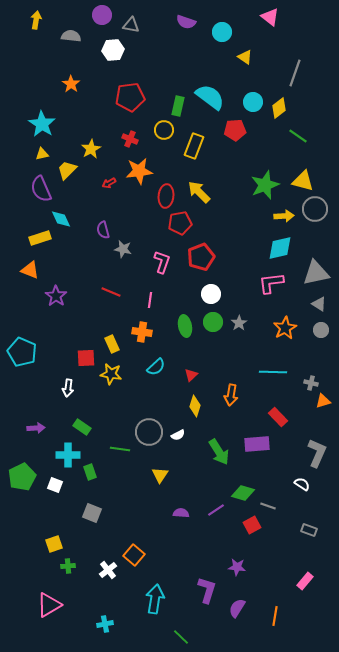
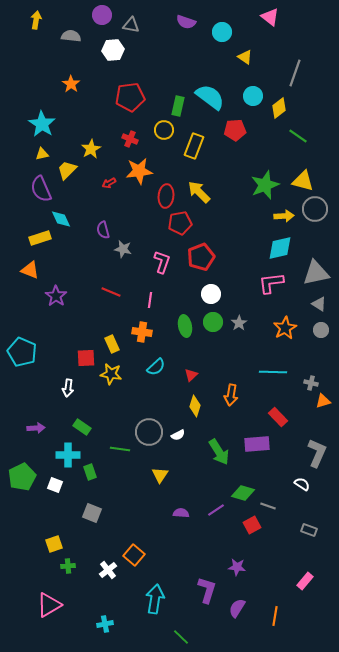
cyan circle at (253, 102): moved 6 px up
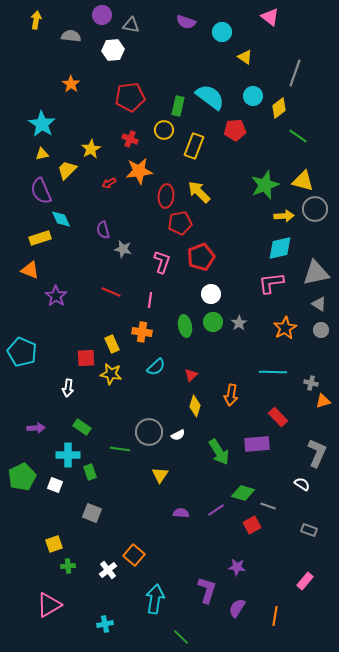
purple semicircle at (41, 189): moved 2 px down
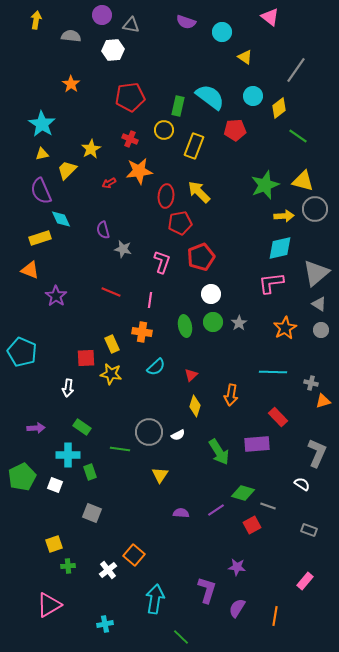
gray line at (295, 73): moved 1 px right, 3 px up; rotated 16 degrees clockwise
gray triangle at (316, 273): rotated 28 degrees counterclockwise
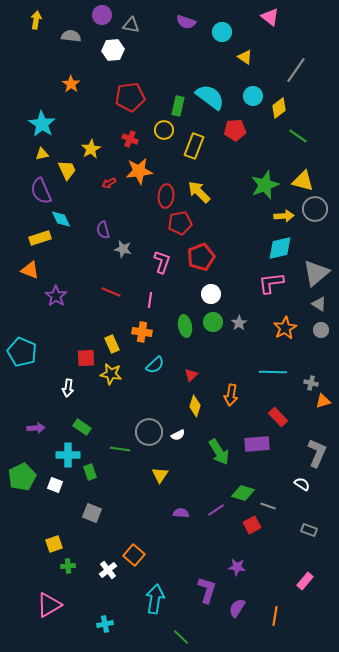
yellow trapezoid at (67, 170): rotated 110 degrees clockwise
cyan semicircle at (156, 367): moved 1 px left, 2 px up
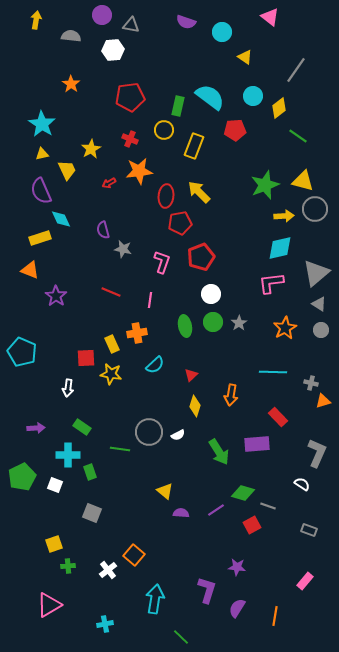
orange cross at (142, 332): moved 5 px left, 1 px down; rotated 18 degrees counterclockwise
yellow triangle at (160, 475): moved 5 px right, 16 px down; rotated 24 degrees counterclockwise
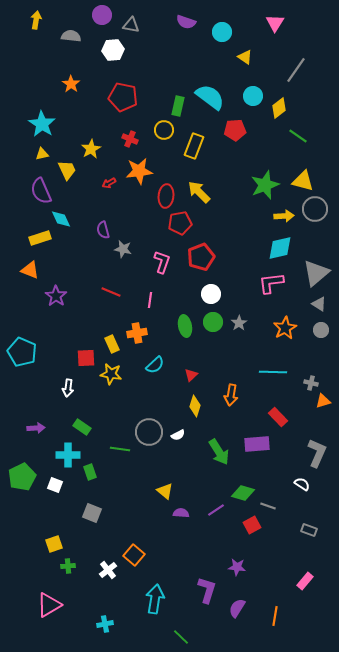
pink triangle at (270, 17): moved 5 px right, 6 px down; rotated 24 degrees clockwise
red pentagon at (130, 97): moved 7 px left; rotated 20 degrees clockwise
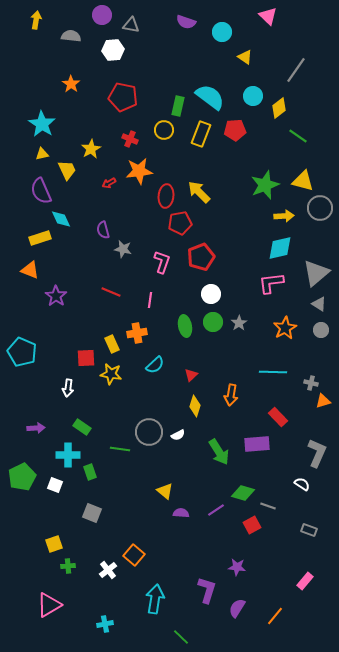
pink triangle at (275, 23): moved 7 px left, 7 px up; rotated 18 degrees counterclockwise
yellow rectangle at (194, 146): moved 7 px right, 12 px up
gray circle at (315, 209): moved 5 px right, 1 px up
orange line at (275, 616): rotated 30 degrees clockwise
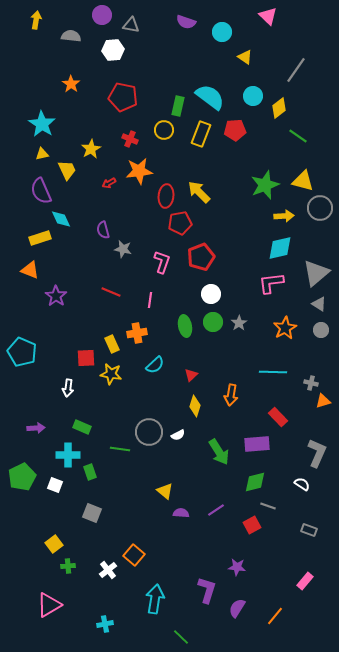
green rectangle at (82, 427): rotated 12 degrees counterclockwise
green diamond at (243, 493): moved 12 px right, 11 px up; rotated 30 degrees counterclockwise
yellow square at (54, 544): rotated 18 degrees counterclockwise
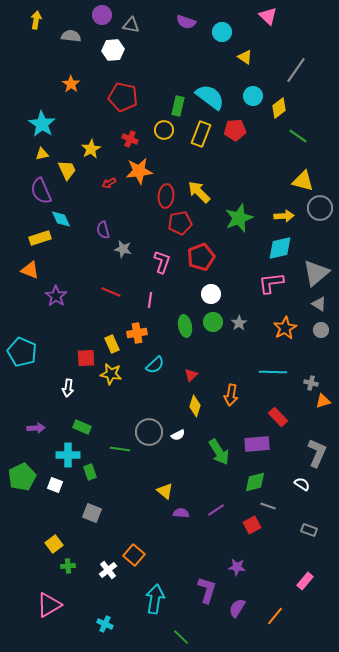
green star at (265, 185): moved 26 px left, 33 px down
cyan cross at (105, 624): rotated 35 degrees clockwise
